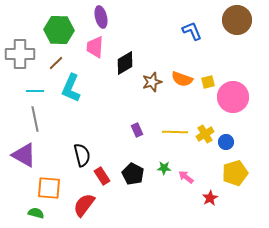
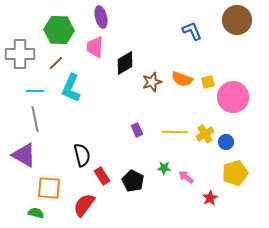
black pentagon: moved 7 px down
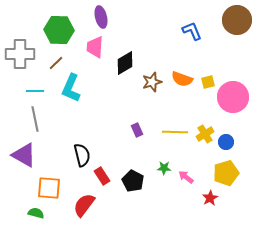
yellow pentagon: moved 9 px left
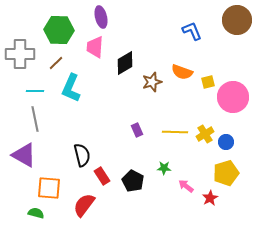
orange semicircle: moved 7 px up
pink arrow: moved 9 px down
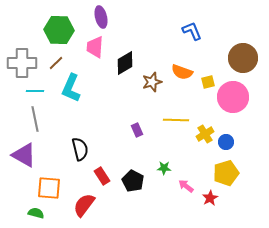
brown circle: moved 6 px right, 38 px down
gray cross: moved 2 px right, 9 px down
yellow line: moved 1 px right, 12 px up
black semicircle: moved 2 px left, 6 px up
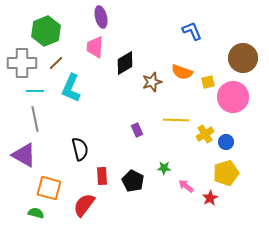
green hexagon: moved 13 px left, 1 px down; rotated 24 degrees counterclockwise
red rectangle: rotated 30 degrees clockwise
orange square: rotated 10 degrees clockwise
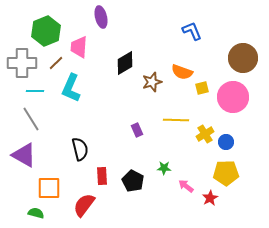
pink trapezoid: moved 16 px left
yellow square: moved 6 px left, 6 px down
gray line: moved 4 px left; rotated 20 degrees counterclockwise
yellow pentagon: rotated 15 degrees clockwise
orange square: rotated 15 degrees counterclockwise
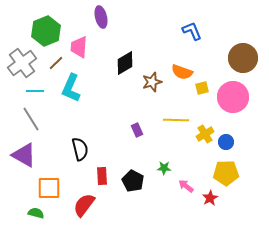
gray cross: rotated 36 degrees counterclockwise
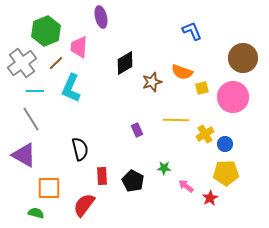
blue circle: moved 1 px left, 2 px down
